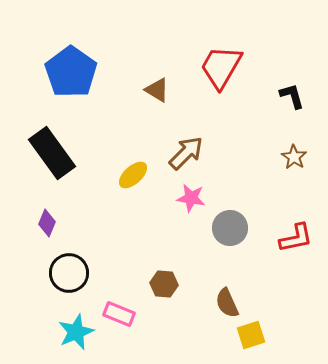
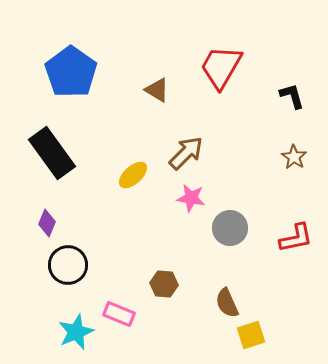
black circle: moved 1 px left, 8 px up
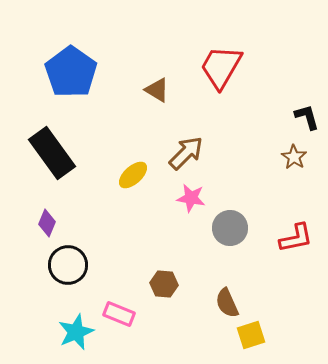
black L-shape: moved 15 px right, 21 px down
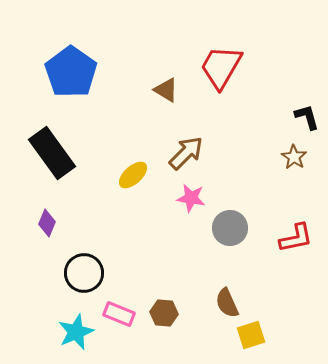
brown triangle: moved 9 px right
black circle: moved 16 px right, 8 px down
brown hexagon: moved 29 px down
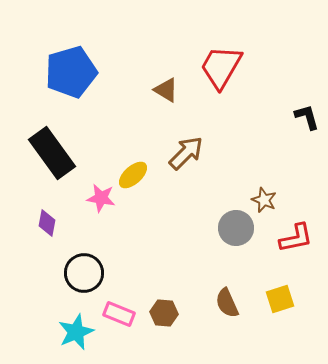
blue pentagon: rotated 21 degrees clockwise
brown star: moved 30 px left, 43 px down; rotated 10 degrees counterclockwise
pink star: moved 90 px left
purple diamond: rotated 12 degrees counterclockwise
gray circle: moved 6 px right
yellow square: moved 29 px right, 36 px up
